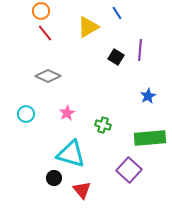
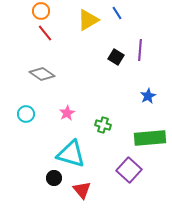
yellow triangle: moved 7 px up
gray diamond: moved 6 px left, 2 px up; rotated 10 degrees clockwise
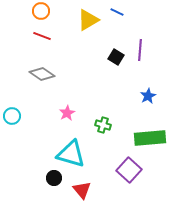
blue line: moved 1 px up; rotated 32 degrees counterclockwise
red line: moved 3 px left, 3 px down; rotated 30 degrees counterclockwise
cyan circle: moved 14 px left, 2 px down
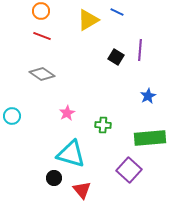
green cross: rotated 14 degrees counterclockwise
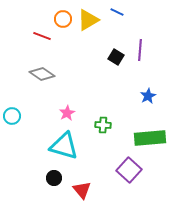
orange circle: moved 22 px right, 8 px down
cyan triangle: moved 7 px left, 8 px up
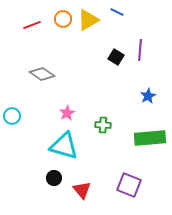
red line: moved 10 px left, 11 px up; rotated 42 degrees counterclockwise
purple square: moved 15 px down; rotated 20 degrees counterclockwise
